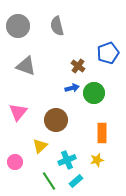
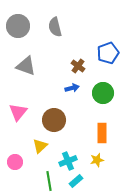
gray semicircle: moved 2 px left, 1 px down
green circle: moved 9 px right
brown circle: moved 2 px left
cyan cross: moved 1 px right, 1 px down
green line: rotated 24 degrees clockwise
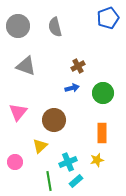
blue pentagon: moved 35 px up
brown cross: rotated 24 degrees clockwise
cyan cross: moved 1 px down
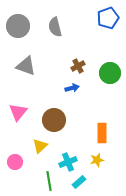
green circle: moved 7 px right, 20 px up
cyan rectangle: moved 3 px right, 1 px down
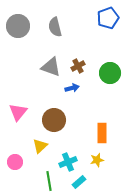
gray triangle: moved 25 px right, 1 px down
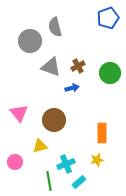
gray circle: moved 12 px right, 15 px down
pink triangle: moved 1 px right, 1 px down; rotated 18 degrees counterclockwise
yellow triangle: rotated 28 degrees clockwise
cyan cross: moved 2 px left, 2 px down
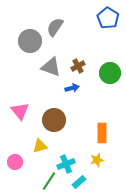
blue pentagon: rotated 20 degrees counterclockwise
gray semicircle: rotated 48 degrees clockwise
pink triangle: moved 1 px right, 2 px up
green line: rotated 42 degrees clockwise
